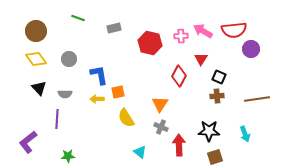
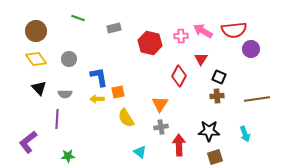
blue L-shape: moved 2 px down
gray cross: rotated 32 degrees counterclockwise
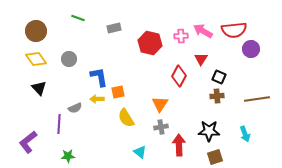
gray semicircle: moved 10 px right, 14 px down; rotated 24 degrees counterclockwise
purple line: moved 2 px right, 5 px down
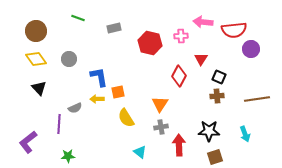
pink arrow: moved 9 px up; rotated 24 degrees counterclockwise
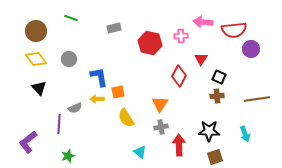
green line: moved 7 px left
green star: rotated 16 degrees counterclockwise
